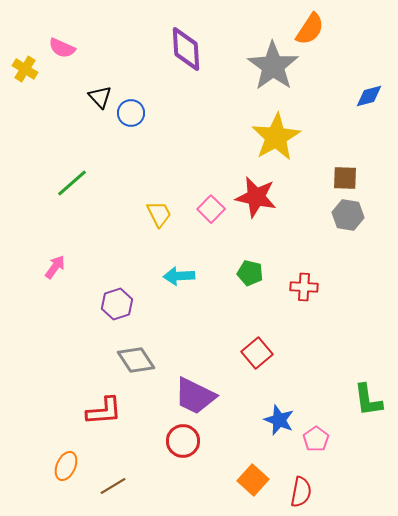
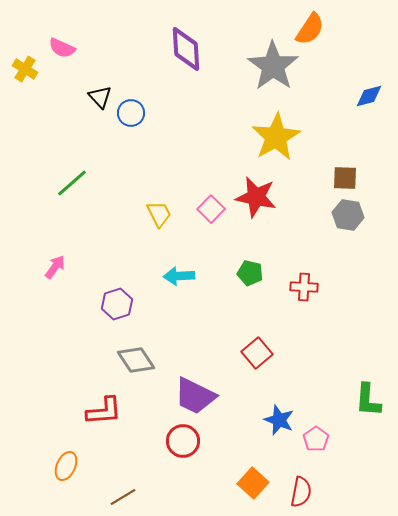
green L-shape: rotated 12 degrees clockwise
orange square: moved 3 px down
brown line: moved 10 px right, 11 px down
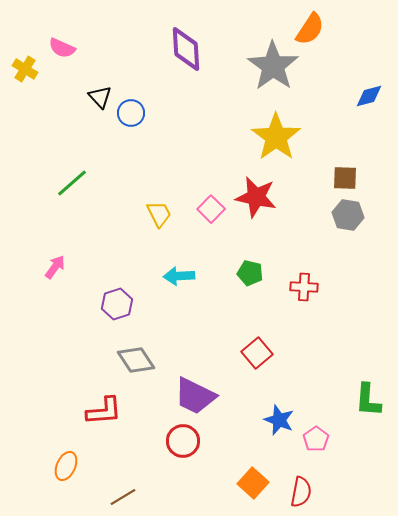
yellow star: rotated 6 degrees counterclockwise
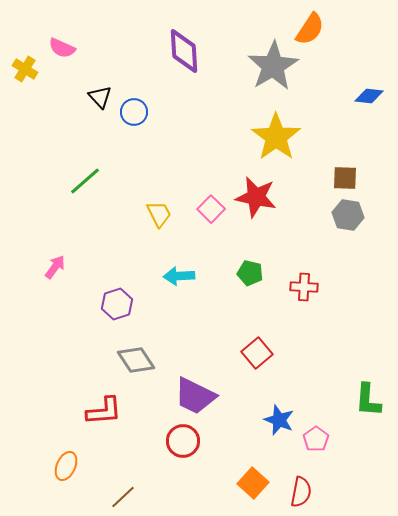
purple diamond: moved 2 px left, 2 px down
gray star: rotated 6 degrees clockwise
blue diamond: rotated 20 degrees clockwise
blue circle: moved 3 px right, 1 px up
green line: moved 13 px right, 2 px up
brown line: rotated 12 degrees counterclockwise
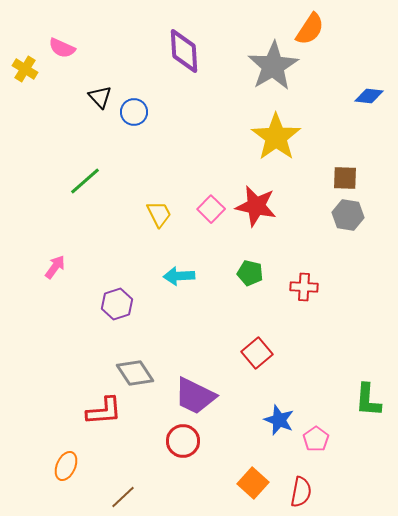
red star: moved 9 px down
gray diamond: moved 1 px left, 13 px down
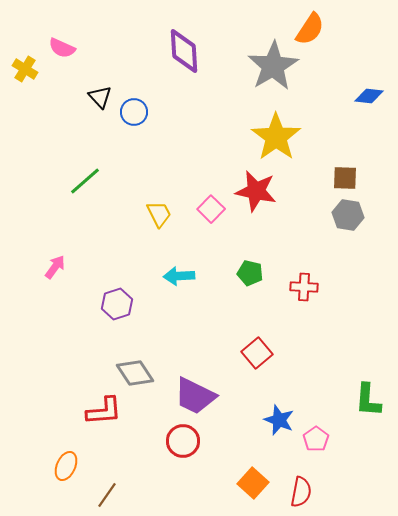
red star: moved 15 px up
brown line: moved 16 px left, 2 px up; rotated 12 degrees counterclockwise
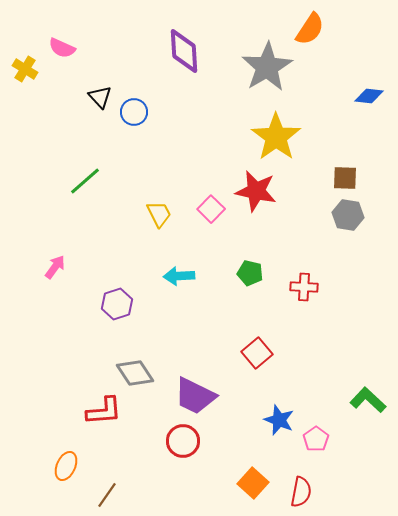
gray star: moved 6 px left, 1 px down
green L-shape: rotated 129 degrees clockwise
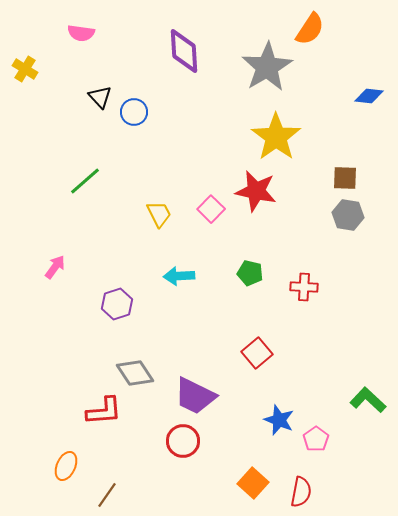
pink semicircle: moved 19 px right, 15 px up; rotated 16 degrees counterclockwise
